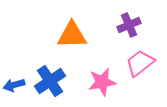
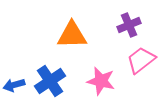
pink trapezoid: moved 1 px right, 3 px up
pink star: moved 1 px left, 1 px up; rotated 24 degrees clockwise
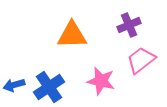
blue cross: moved 1 px left, 6 px down
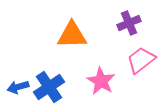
purple cross: moved 2 px up
pink star: rotated 16 degrees clockwise
blue arrow: moved 4 px right, 2 px down
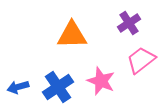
purple cross: rotated 10 degrees counterclockwise
pink star: rotated 8 degrees counterclockwise
blue cross: moved 9 px right
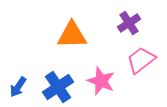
blue arrow: rotated 40 degrees counterclockwise
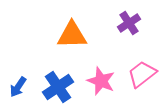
pink trapezoid: moved 1 px right, 14 px down
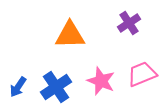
orange triangle: moved 2 px left
pink trapezoid: rotated 16 degrees clockwise
blue cross: moved 2 px left
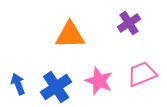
pink star: moved 2 px left
blue arrow: moved 3 px up; rotated 125 degrees clockwise
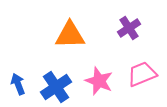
purple cross: moved 5 px down
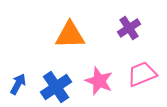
blue arrow: rotated 50 degrees clockwise
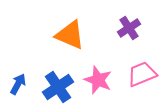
orange triangle: rotated 24 degrees clockwise
pink star: moved 1 px left, 1 px up
blue cross: moved 2 px right
